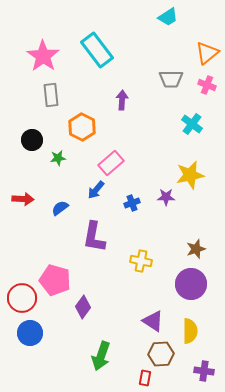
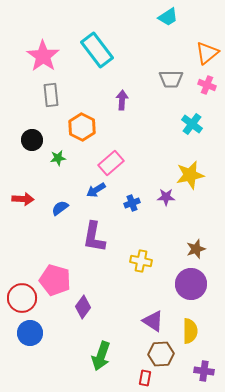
blue arrow: rotated 18 degrees clockwise
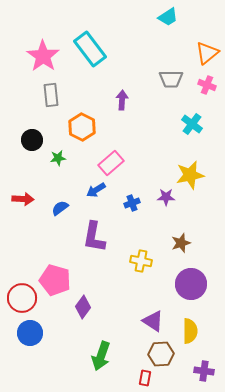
cyan rectangle: moved 7 px left, 1 px up
brown star: moved 15 px left, 6 px up
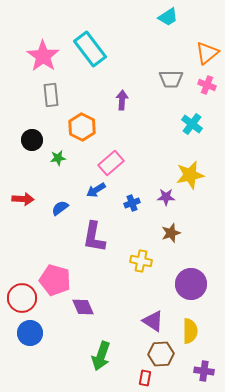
brown star: moved 10 px left, 10 px up
purple diamond: rotated 60 degrees counterclockwise
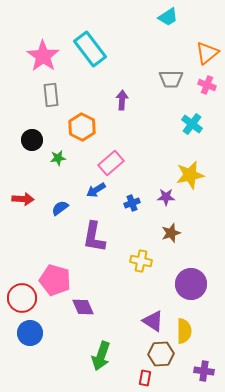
yellow semicircle: moved 6 px left
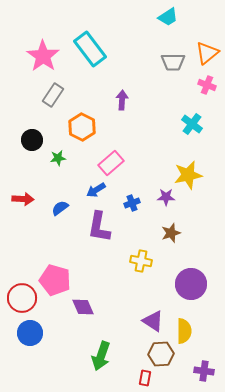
gray trapezoid: moved 2 px right, 17 px up
gray rectangle: moved 2 px right; rotated 40 degrees clockwise
yellow star: moved 2 px left
purple L-shape: moved 5 px right, 10 px up
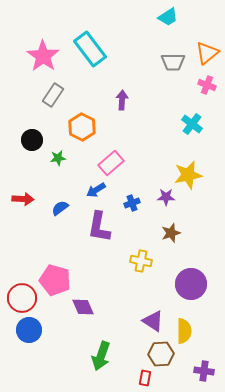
blue circle: moved 1 px left, 3 px up
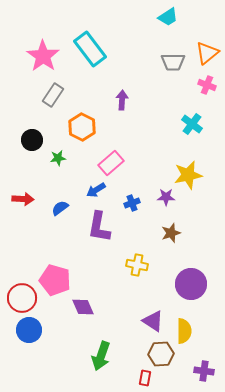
yellow cross: moved 4 px left, 4 px down
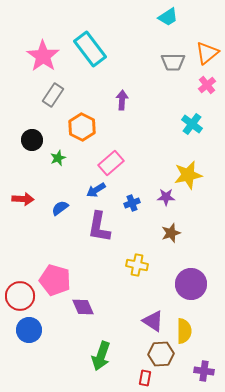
pink cross: rotated 30 degrees clockwise
green star: rotated 14 degrees counterclockwise
red circle: moved 2 px left, 2 px up
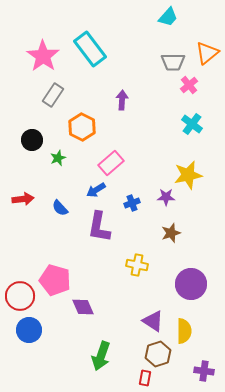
cyan trapezoid: rotated 15 degrees counterclockwise
pink cross: moved 18 px left
red arrow: rotated 10 degrees counterclockwise
blue semicircle: rotated 96 degrees counterclockwise
brown hexagon: moved 3 px left; rotated 15 degrees counterclockwise
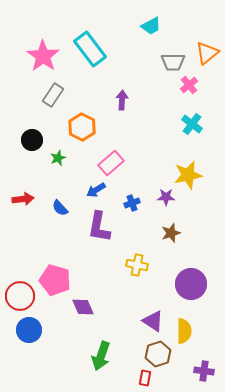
cyan trapezoid: moved 17 px left, 9 px down; rotated 20 degrees clockwise
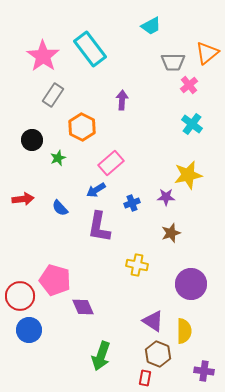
brown hexagon: rotated 20 degrees counterclockwise
